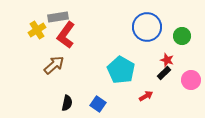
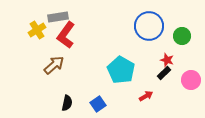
blue circle: moved 2 px right, 1 px up
blue square: rotated 21 degrees clockwise
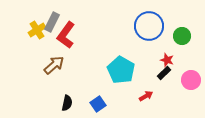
gray rectangle: moved 6 px left, 5 px down; rotated 54 degrees counterclockwise
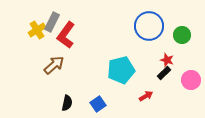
green circle: moved 1 px up
cyan pentagon: rotated 28 degrees clockwise
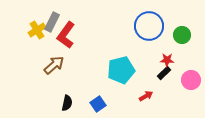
red star: rotated 16 degrees counterclockwise
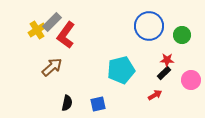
gray rectangle: rotated 18 degrees clockwise
brown arrow: moved 2 px left, 2 px down
red arrow: moved 9 px right, 1 px up
blue square: rotated 21 degrees clockwise
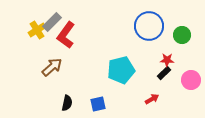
red arrow: moved 3 px left, 4 px down
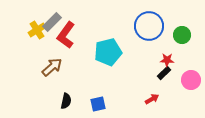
cyan pentagon: moved 13 px left, 18 px up
black semicircle: moved 1 px left, 2 px up
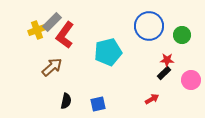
yellow cross: rotated 12 degrees clockwise
red L-shape: moved 1 px left
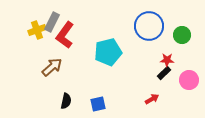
gray rectangle: rotated 18 degrees counterclockwise
pink circle: moved 2 px left
